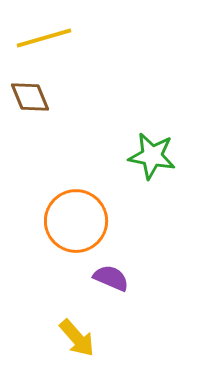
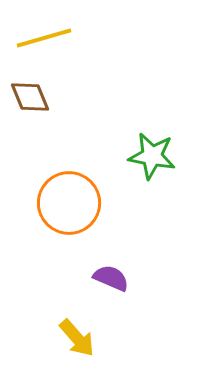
orange circle: moved 7 px left, 18 px up
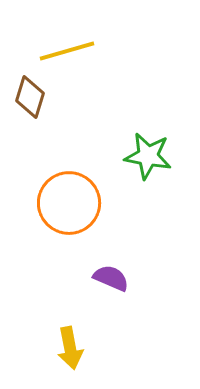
yellow line: moved 23 px right, 13 px down
brown diamond: rotated 39 degrees clockwise
green star: moved 4 px left
yellow arrow: moved 7 px left, 10 px down; rotated 30 degrees clockwise
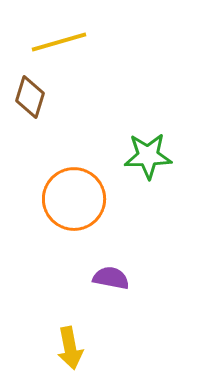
yellow line: moved 8 px left, 9 px up
green star: rotated 12 degrees counterclockwise
orange circle: moved 5 px right, 4 px up
purple semicircle: rotated 12 degrees counterclockwise
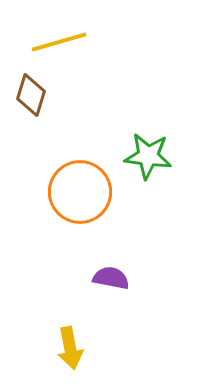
brown diamond: moved 1 px right, 2 px up
green star: rotated 9 degrees clockwise
orange circle: moved 6 px right, 7 px up
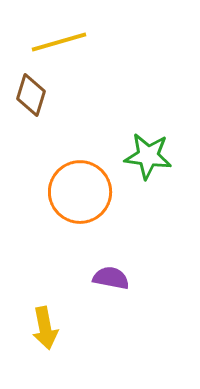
yellow arrow: moved 25 px left, 20 px up
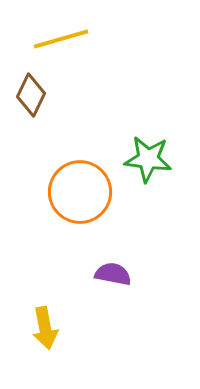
yellow line: moved 2 px right, 3 px up
brown diamond: rotated 9 degrees clockwise
green star: moved 3 px down
purple semicircle: moved 2 px right, 4 px up
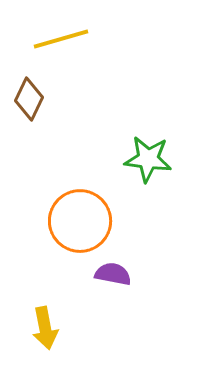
brown diamond: moved 2 px left, 4 px down
orange circle: moved 29 px down
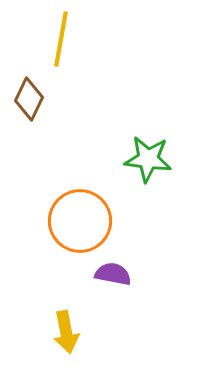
yellow line: rotated 64 degrees counterclockwise
yellow arrow: moved 21 px right, 4 px down
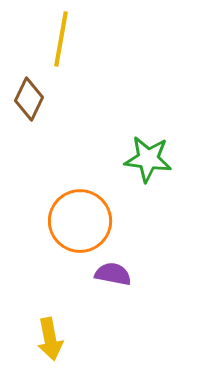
yellow arrow: moved 16 px left, 7 px down
